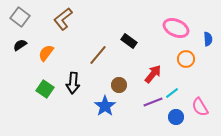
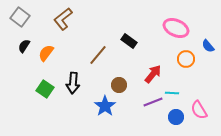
blue semicircle: moved 7 px down; rotated 144 degrees clockwise
black semicircle: moved 4 px right, 1 px down; rotated 24 degrees counterclockwise
cyan line: rotated 40 degrees clockwise
pink semicircle: moved 1 px left, 3 px down
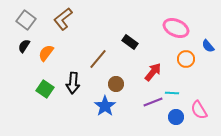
gray square: moved 6 px right, 3 px down
black rectangle: moved 1 px right, 1 px down
brown line: moved 4 px down
red arrow: moved 2 px up
brown circle: moved 3 px left, 1 px up
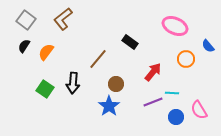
pink ellipse: moved 1 px left, 2 px up
orange semicircle: moved 1 px up
blue star: moved 4 px right
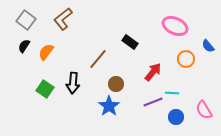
pink semicircle: moved 5 px right
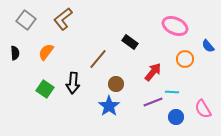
black semicircle: moved 9 px left, 7 px down; rotated 144 degrees clockwise
orange circle: moved 1 px left
cyan line: moved 1 px up
pink semicircle: moved 1 px left, 1 px up
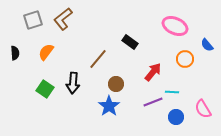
gray square: moved 7 px right; rotated 36 degrees clockwise
blue semicircle: moved 1 px left, 1 px up
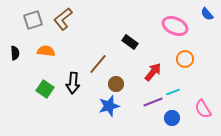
blue semicircle: moved 31 px up
orange semicircle: moved 1 px up; rotated 60 degrees clockwise
brown line: moved 5 px down
cyan line: moved 1 px right; rotated 24 degrees counterclockwise
blue star: rotated 20 degrees clockwise
blue circle: moved 4 px left, 1 px down
